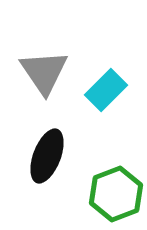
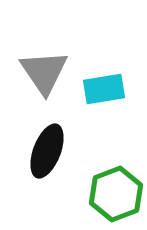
cyan rectangle: moved 2 px left, 1 px up; rotated 36 degrees clockwise
black ellipse: moved 5 px up
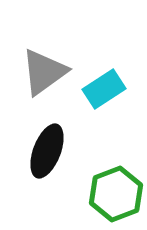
gray triangle: rotated 28 degrees clockwise
cyan rectangle: rotated 24 degrees counterclockwise
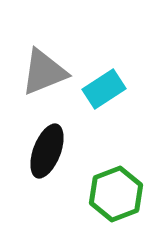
gray triangle: rotated 14 degrees clockwise
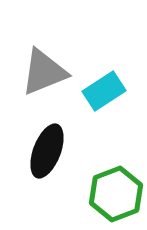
cyan rectangle: moved 2 px down
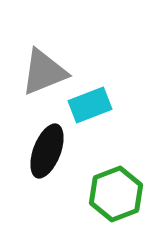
cyan rectangle: moved 14 px left, 14 px down; rotated 12 degrees clockwise
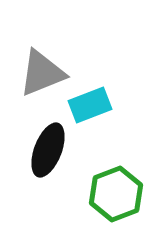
gray triangle: moved 2 px left, 1 px down
black ellipse: moved 1 px right, 1 px up
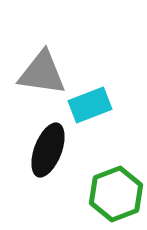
gray triangle: rotated 30 degrees clockwise
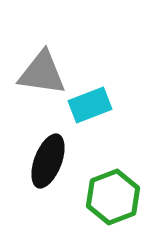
black ellipse: moved 11 px down
green hexagon: moved 3 px left, 3 px down
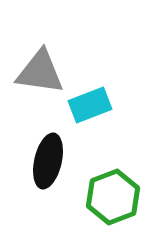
gray triangle: moved 2 px left, 1 px up
black ellipse: rotated 8 degrees counterclockwise
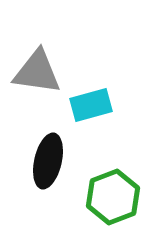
gray triangle: moved 3 px left
cyan rectangle: moved 1 px right; rotated 6 degrees clockwise
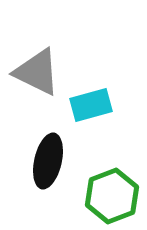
gray triangle: rotated 18 degrees clockwise
green hexagon: moved 1 px left, 1 px up
